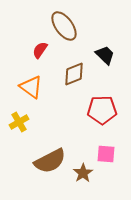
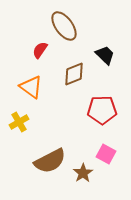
pink square: rotated 24 degrees clockwise
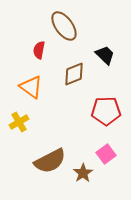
red semicircle: moved 1 px left; rotated 24 degrees counterclockwise
red pentagon: moved 4 px right, 1 px down
pink square: rotated 24 degrees clockwise
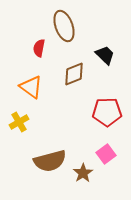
brown ellipse: rotated 16 degrees clockwise
red semicircle: moved 2 px up
red pentagon: moved 1 px right, 1 px down
brown semicircle: rotated 12 degrees clockwise
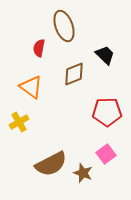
brown semicircle: moved 1 px right, 3 px down; rotated 12 degrees counterclockwise
brown star: rotated 18 degrees counterclockwise
